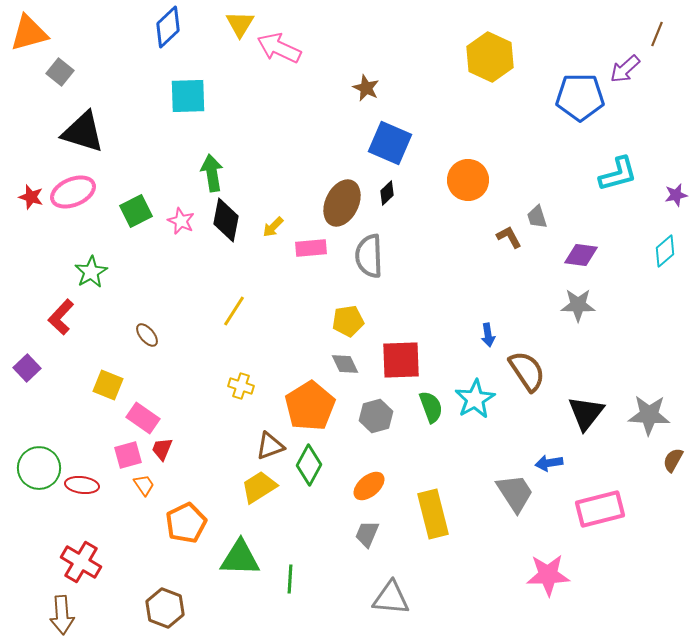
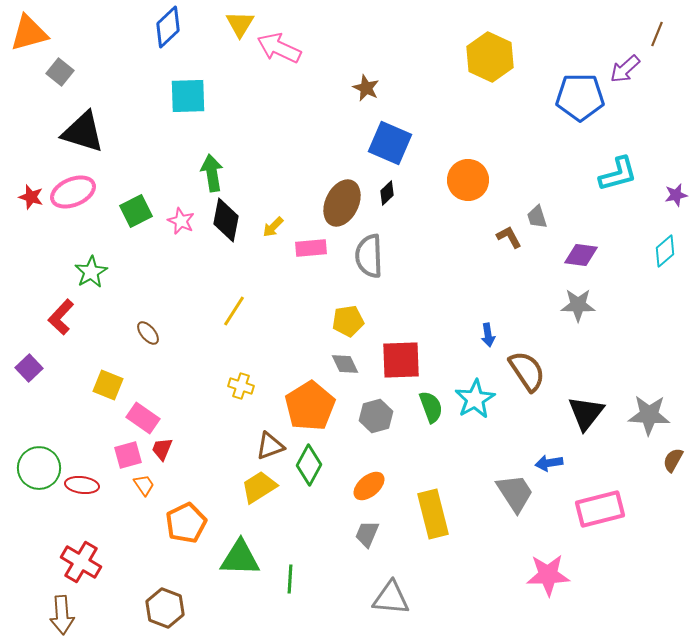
brown ellipse at (147, 335): moved 1 px right, 2 px up
purple square at (27, 368): moved 2 px right
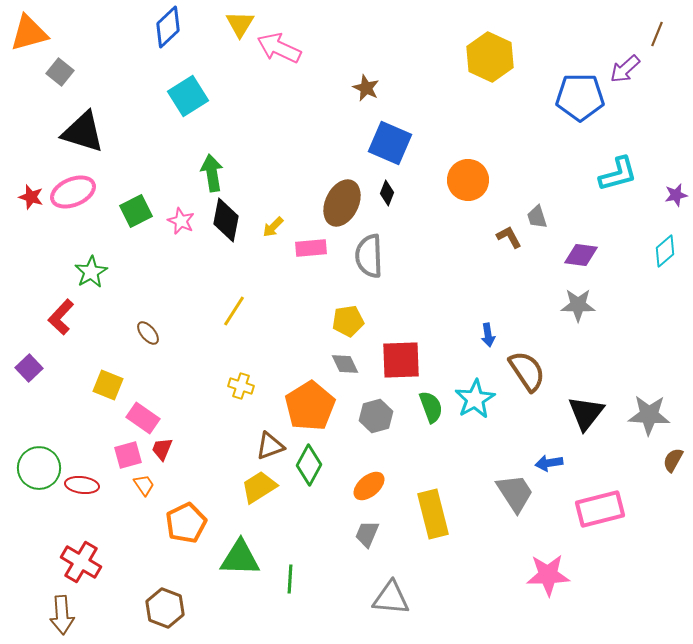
cyan square at (188, 96): rotated 30 degrees counterclockwise
black diamond at (387, 193): rotated 25 degrees counterclockwise
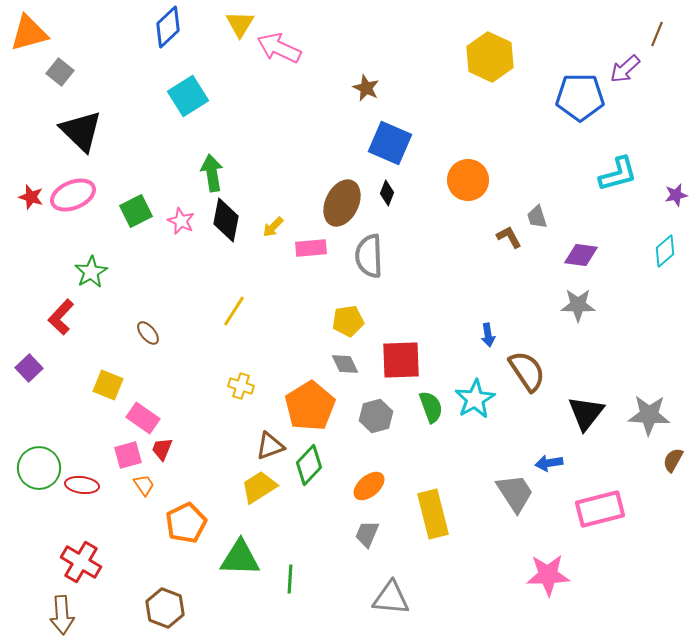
black triangle at (83, 132): moved 2 px left, 1 px up; rotated 27 degrees clockwise
pink ellipse at (73, 192): moved 3 px down
green diamond at (309, 465): rotated 15 degrees clockwise
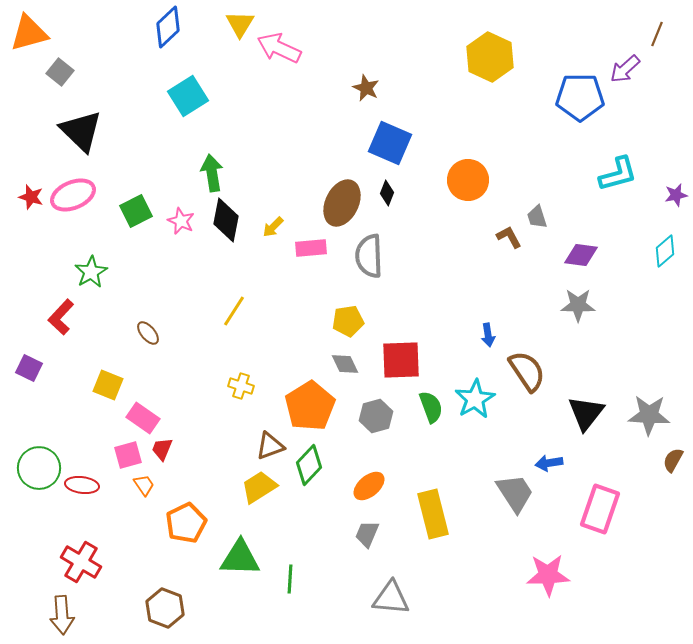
purple square at (29, 368): rotated 20 degrees counterclockwise
pink rectangle at (600, 509): rotated 57 degrees counterclockwise
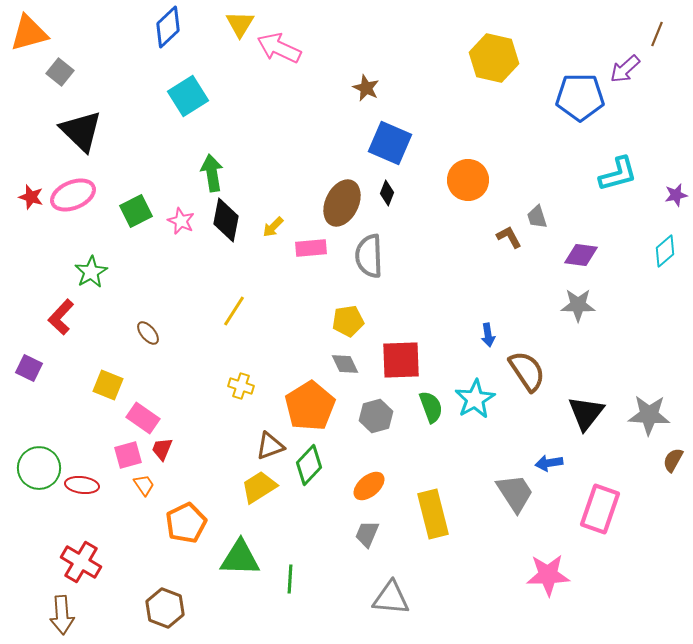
yellow hexagon at (490, 57): moved 4 px right, 1 px down; rotated 12 degrees counterclockwise
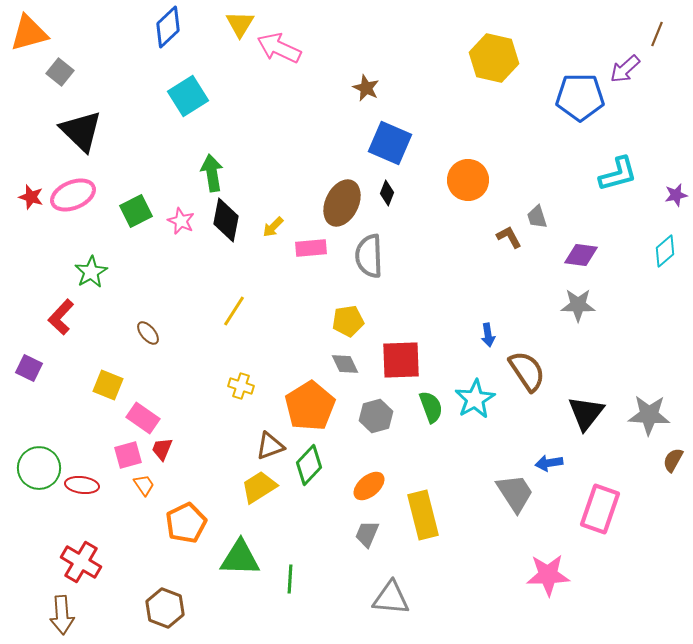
yellow rectangle at (433, 514): moved 10 px left, 1 px down
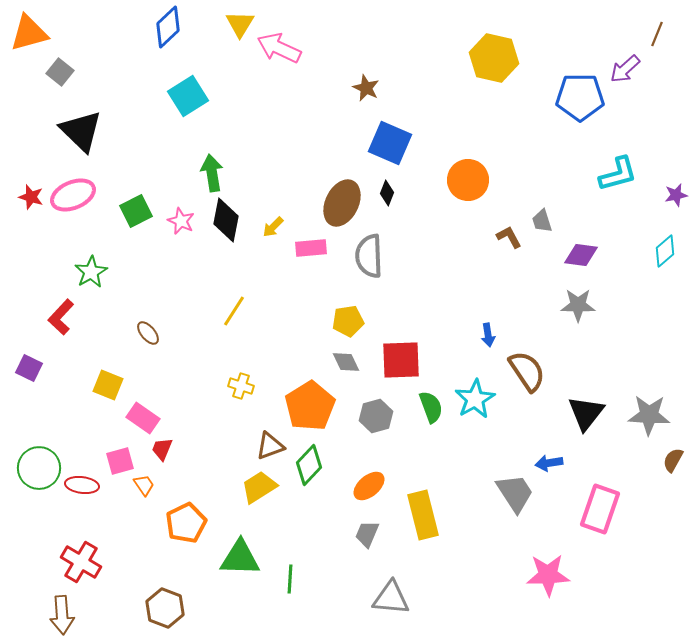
gray trapezoid at (537, 217): moved 5 px right, 4 px down
gray diamond at (345, 364): moved 1 px right, 2 px up
pink square at (128, 455): moved 8 px left, 6 px down
